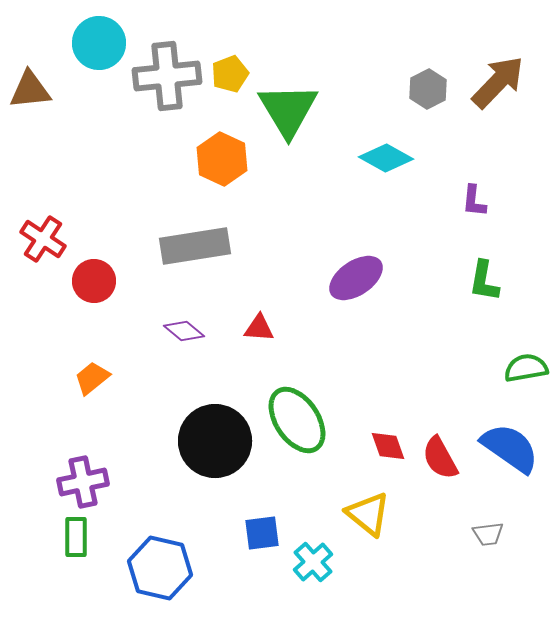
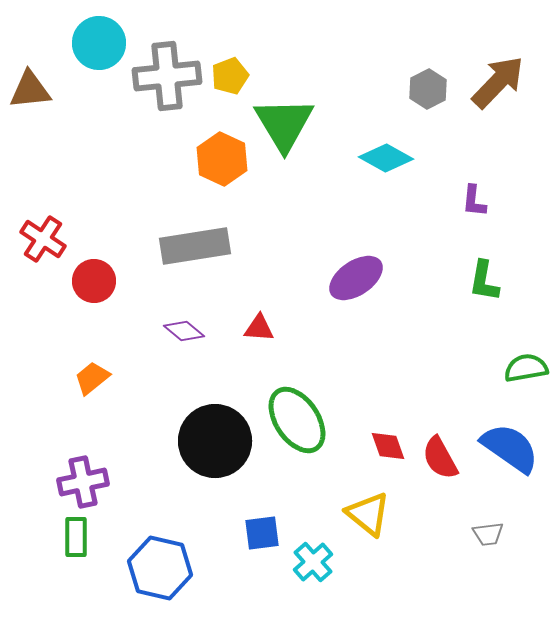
yellow pentagon: moved 2 px down
green triangle: moved 4 px left, 14 px down
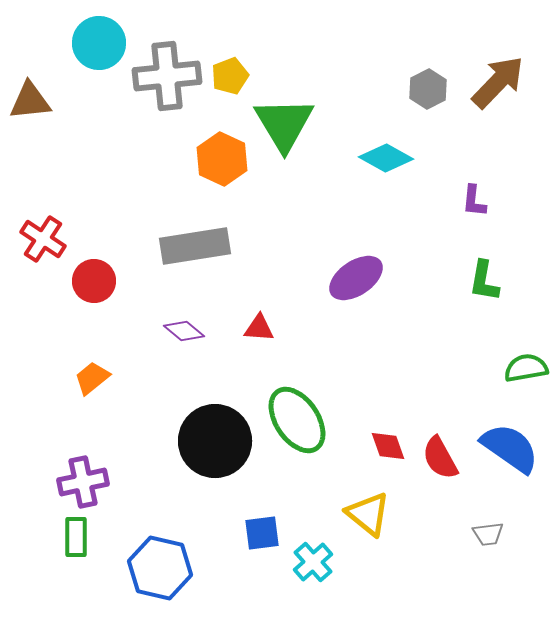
brown triangle: moved 11 px down
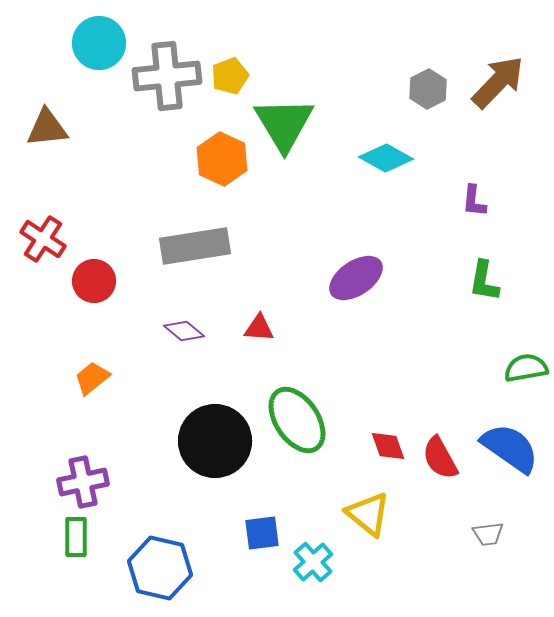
brown triangle: moved 17 px right, 27 px down
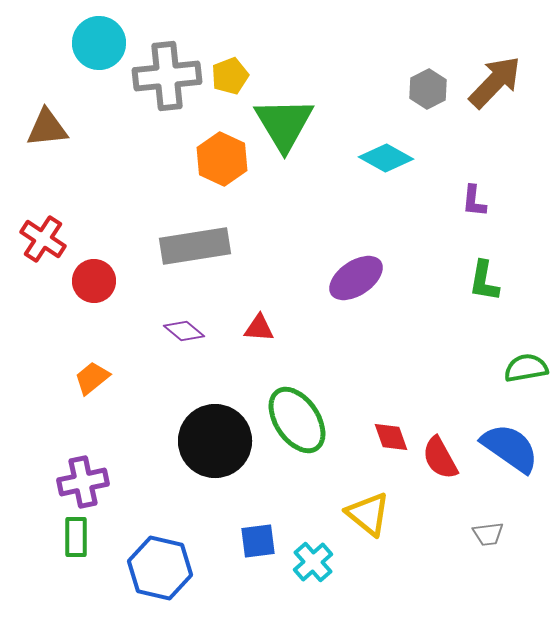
brown arrow: moved 3 px left
red diamond: moved 3 px right, 9 px up
blue square: moved 4 px left, 8 px down
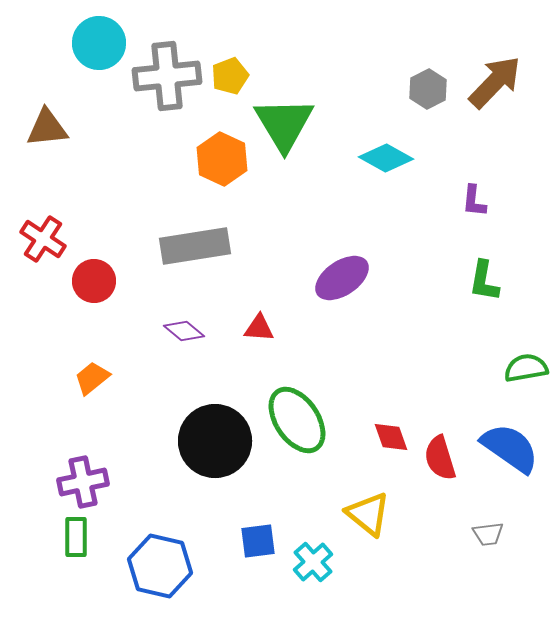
purple ellipse: moved 14 px left
red semicircle: rotated 12 degrees clockwise
blue hexagon: moved 2 px up
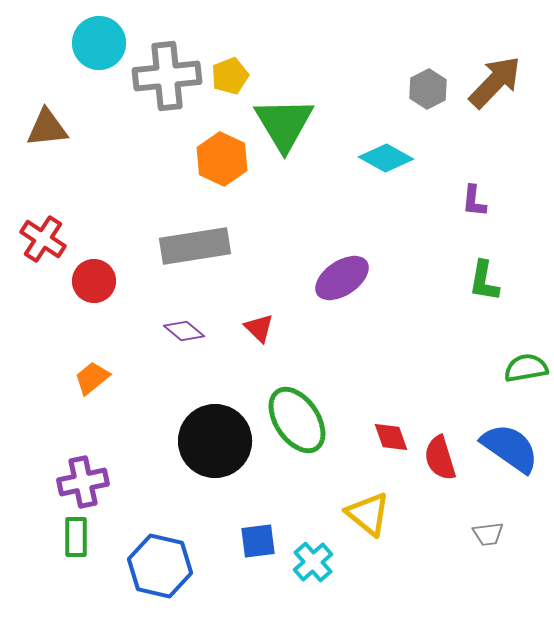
red triangle: rotated 40 degrees clockwise
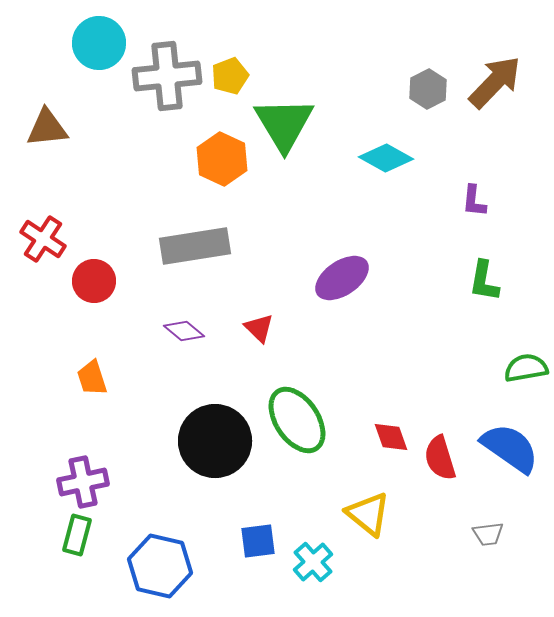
orange trapezoid: rotated 69 degrees counterclockwise
green rectangle: moved 1 px right, 2 px up; rotated 15 degrees clockwise
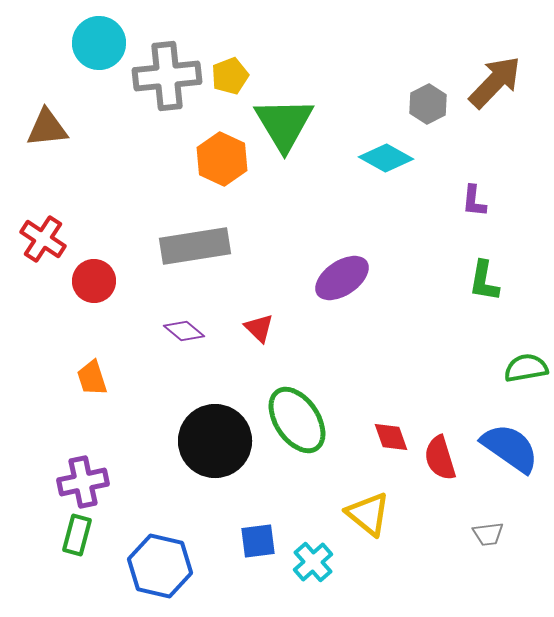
gray hexagon: moved 15 px down
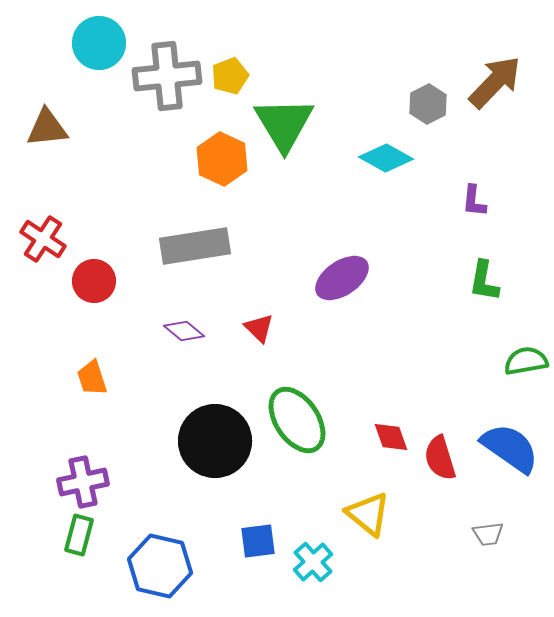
green semicircle: moved 7 px up
green rectangle: moved 2 px right
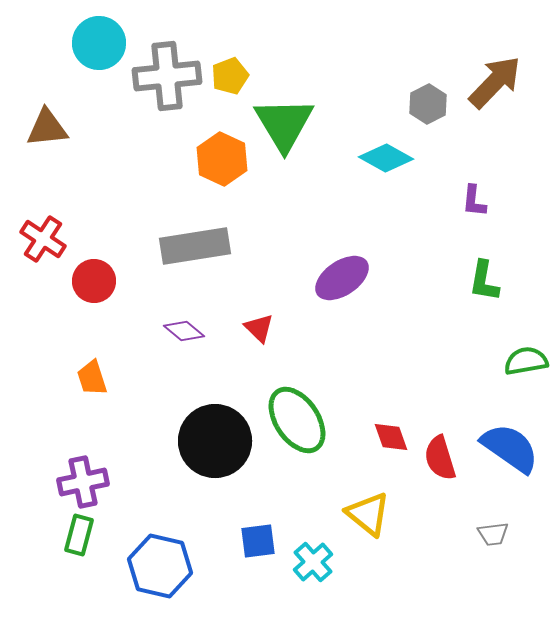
gray trapezoid: moved 5 px right
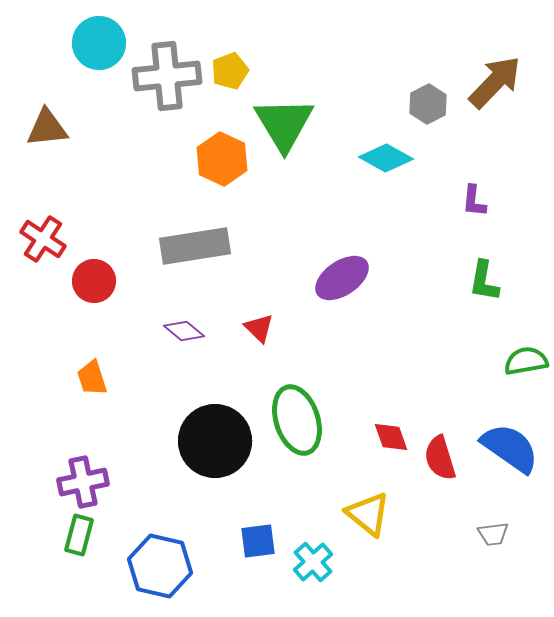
yellow pentagon: moved 5 px up
green ellipse: rotated 16 degrees clockwise
